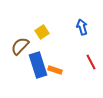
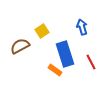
yellow square: moved 1 px up
brown semicircle: rotated 18 degrees clockwise
blue rectangle: moved 27 px right, 11 px up
orange rectangle: rotated 16 degrees clockwise
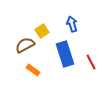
blue arrow: moved 10 px left, 3 px up
brown semicircle: moved 5 px right, 1 px up
orange rectangle: moved 22 px left
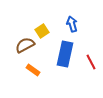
blue rectangle: rotated 30 degrees clockwise
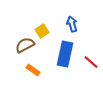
red line: rotated 21 degrees counterclockwise
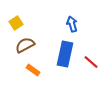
yellow square: moved 26 px left, 8 px up
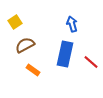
yellow square: moved 1 px left, 1 px up
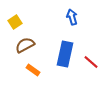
blue arrow: moved 7 px up
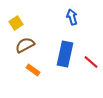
yellow square: moved 1 px right, 1 px down
